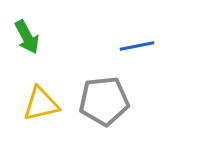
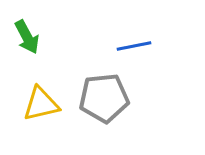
blue line: moved 3 px left
gray pentagon: moved 3 px up
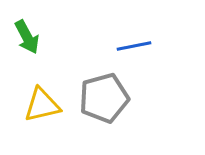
gray pentagon: rotated 9 degrees counterclockwise
yellow triangle: moved 1 px right, 1 px down
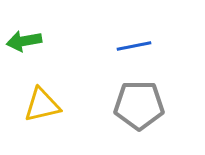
green arrow: moved 3 px left, 4 px down; rotated 108 degrees clockwise
gray pentagon: moved 35 px right, 7 px down; rotated 15 degrees clockwise
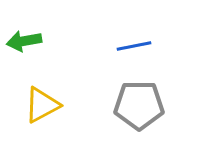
yellow triangle: rotated 15 degrees counterclockwise
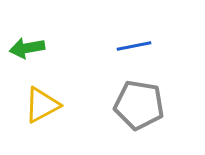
green arrow: moved 3 px right, 7 px down
gray pentagon: rotated 9 degrees clockwise
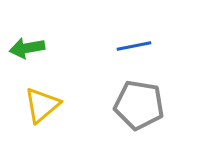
yellow triangle: rotated 12 degrees counterclockwise
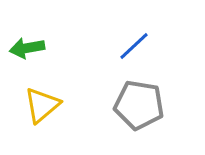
blue line: rotated 32 degrees counterclockwise
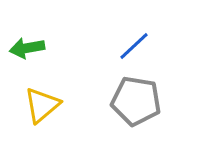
gray pentagon: moved 3 px left, 4 px up
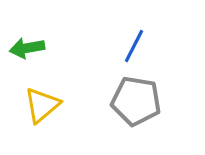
blue line: rotated 20 degrees counterclockwise
